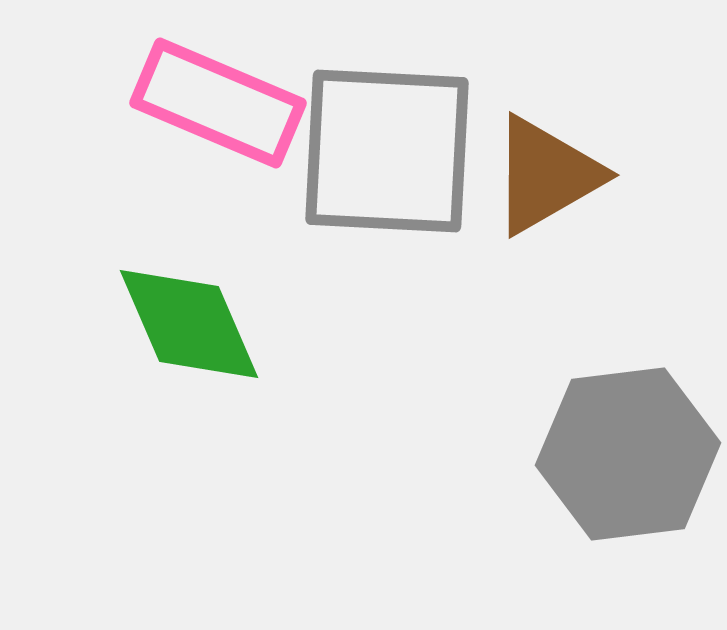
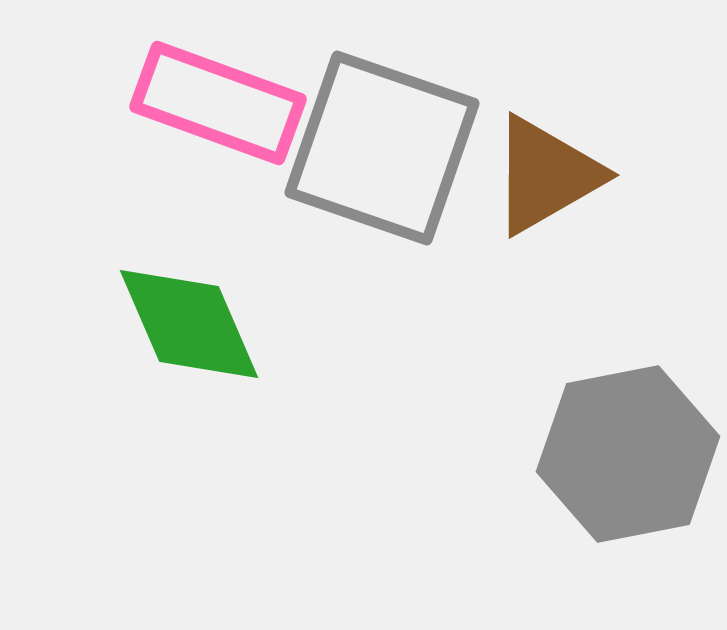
pink rectangle: rotated 3 degrees counterclockwise
gray square: moved 5 px left, 3 px up; rotated 16 degrees clockwise
gray hexagon: rotated 4 degrees counterclockwise
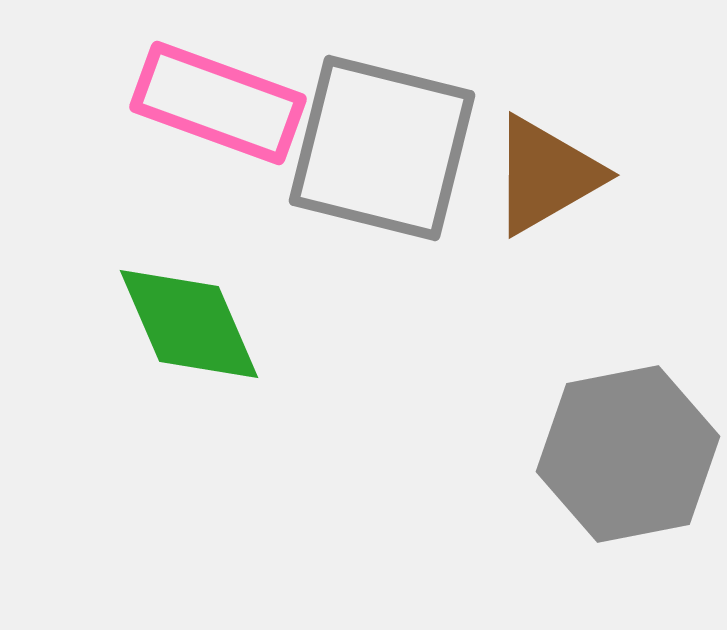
gray square: rotated 5 degrees counterclockwise
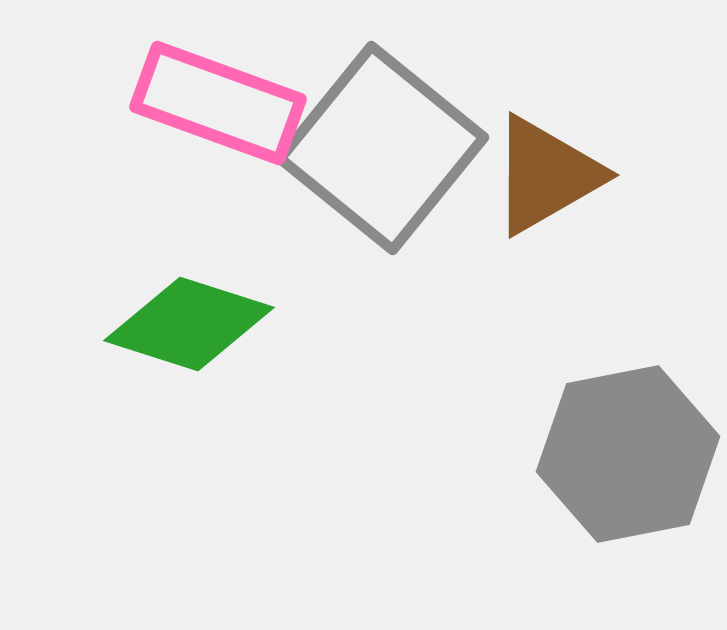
gray square: rotated 25 degrees clockwise
green diamond: rotated 49 degrees counterclockwise
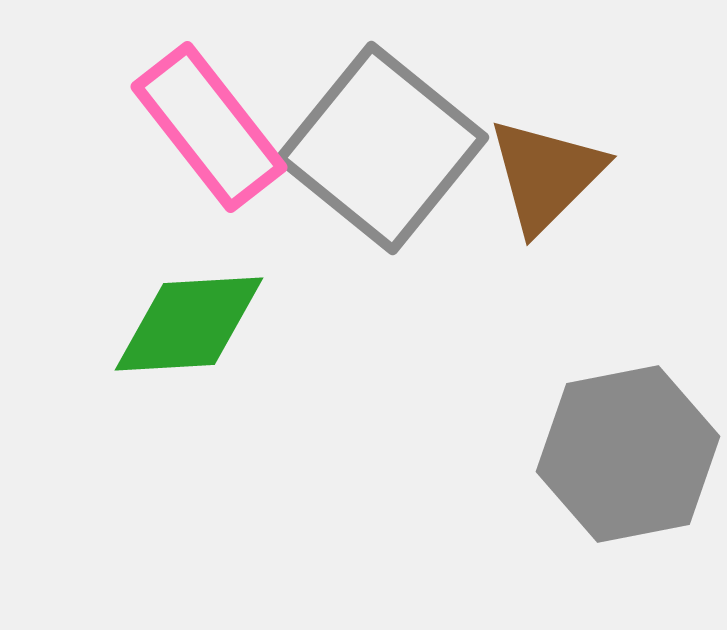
pink rectangle: moved 9 px left, 24 px down; rotated 32 degrees clockwise
brown triangle: rotated 15 degrees counterclockwise
green diamond: rotated 21 degrees counterclockwise
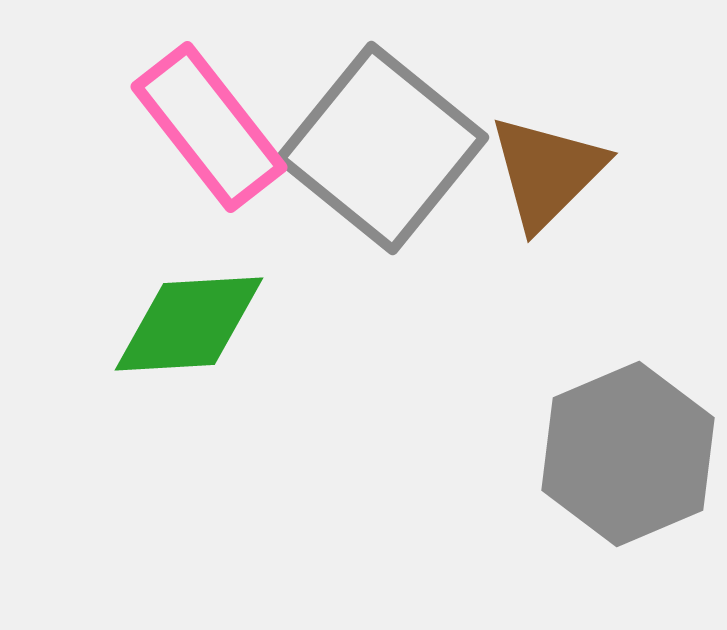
brown triangle: moved 1 px right, 3 px up
gray hexagon: rotated 12 degrees counterclockwise
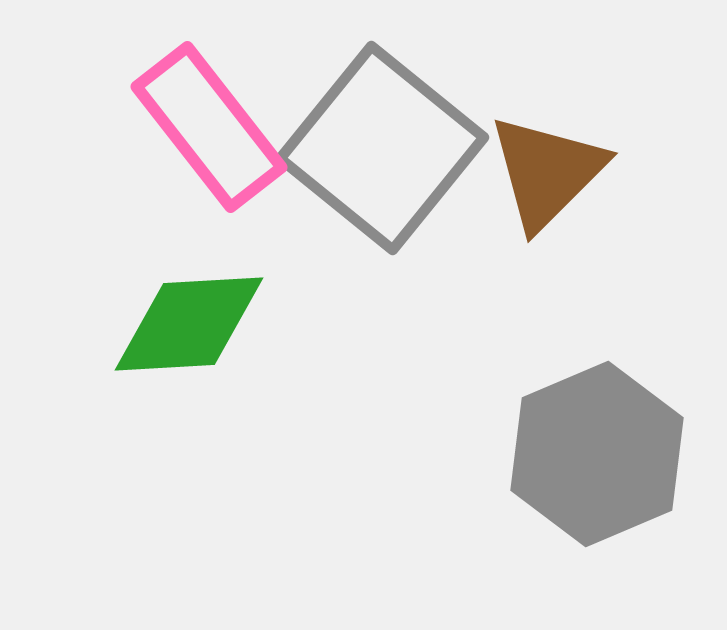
gray hexagon: moved 31 px left
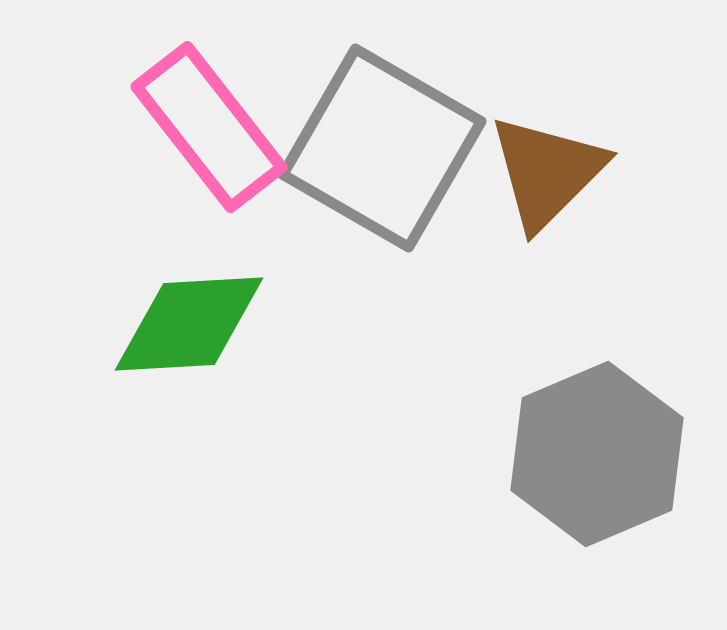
gray square: rotated 9 degrees counterclockwise
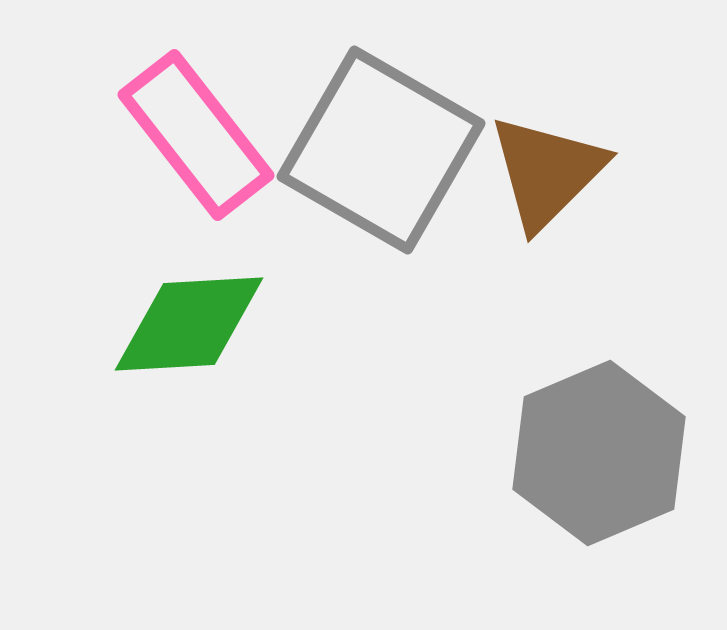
pink rectangle: moved 13 px left, 8 px down
gray square: moved 1 px left, 2 px down
gray hexagon: moved 2 px right, 1 px up
